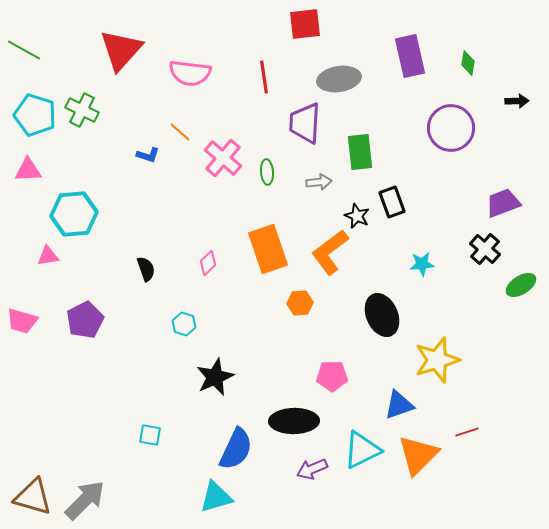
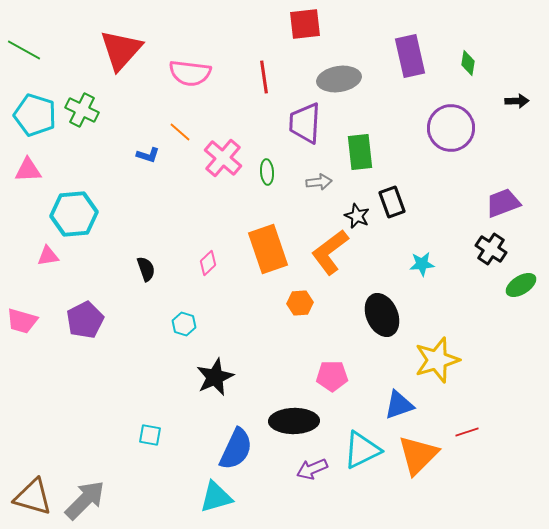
black cross at (485, 249): moved 6 px right; rotated 8 degrees counterclockwise
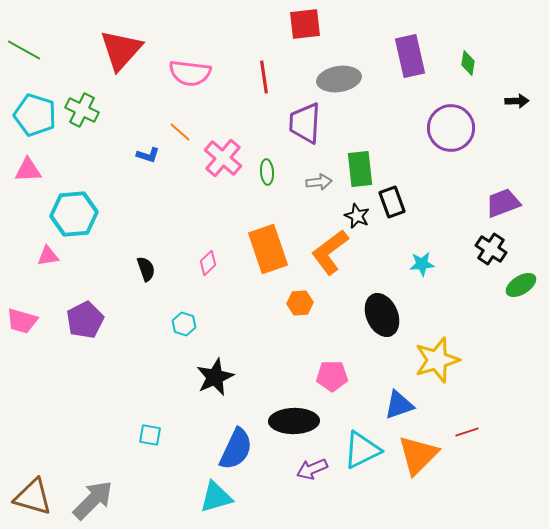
green rectangle at (360, 152): moved 17 px down
gray arrow at (85, 500): moved 8 px right
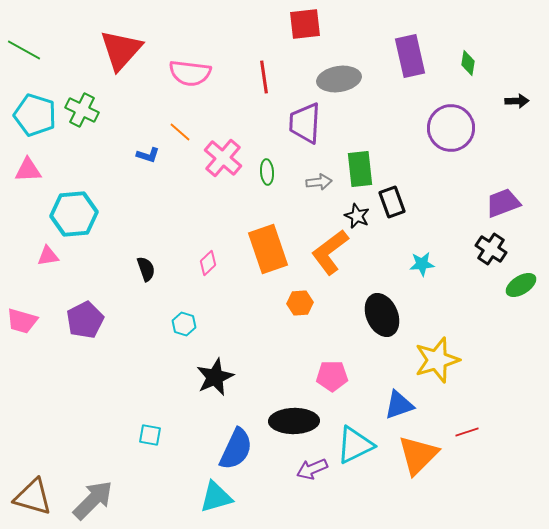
cyan triangle at (362, 450): moved 7 px left, 5 px up
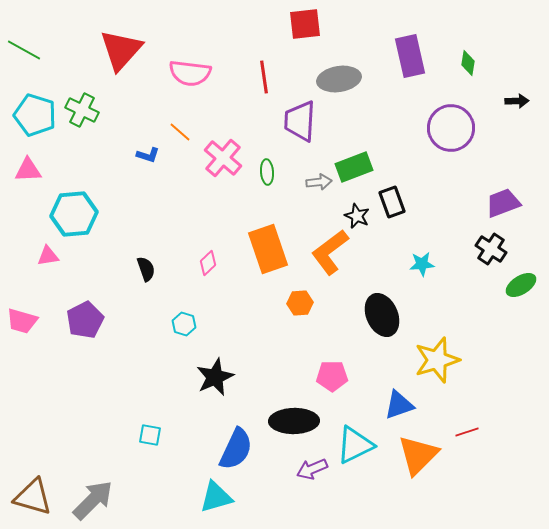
purple trapezoid at (305, 123): moved 5 px left, 2 px up
green rectangle at (360, 169): moved 6 px left, 2 px up; rotated 75 degrees clockwise
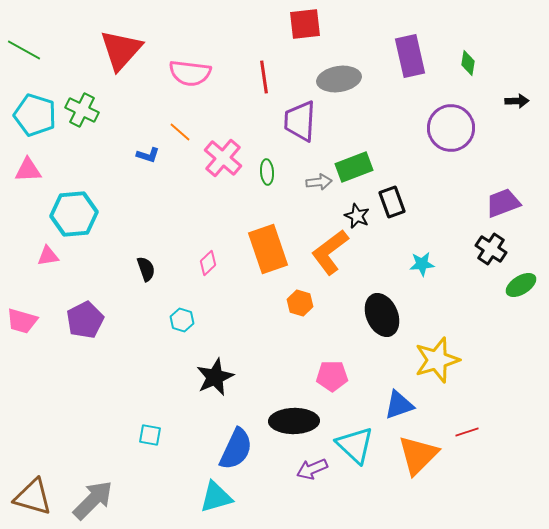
orange hexagon at (300, 303): rotated 20 degrees clockwise
cyan hexagon at (184, 324): moved 2 px left, 4 px up
cyan triangle at (355, 445): rotated 51 degrees counterclockwise
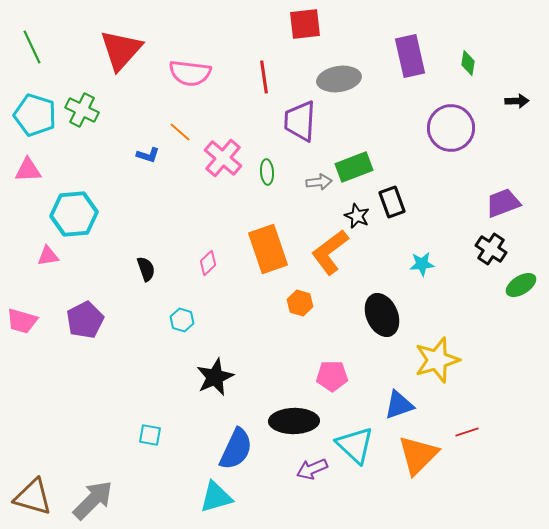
green line at (24, 50): moved 8 px right, 3 px up; rotated 36 degrees clockwise
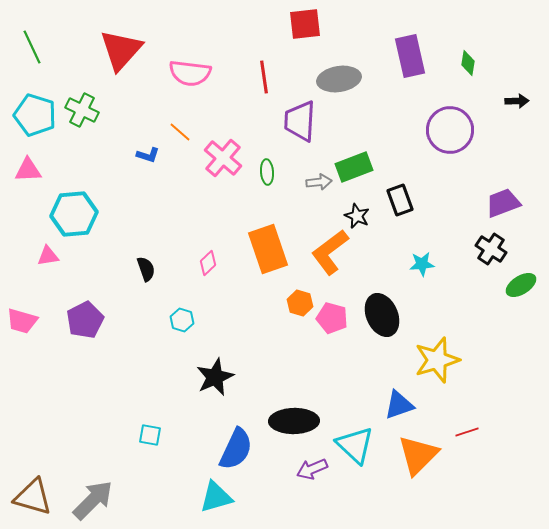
purple circle at (451, 128): moved 1 px left, 2 px down
black rectangle at (392, 202): moved 8 px right, 2 px up
pink pentagon at (332, 376): moved 58 px up; rotated 16 degrees clockwise
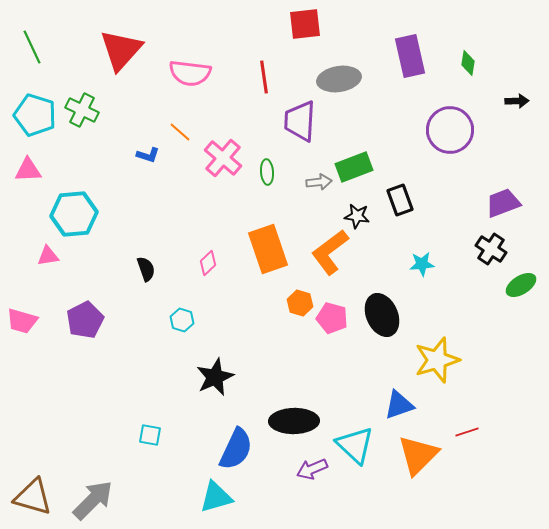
black star at (357, 216): rotated 15 degrees counterclockwise
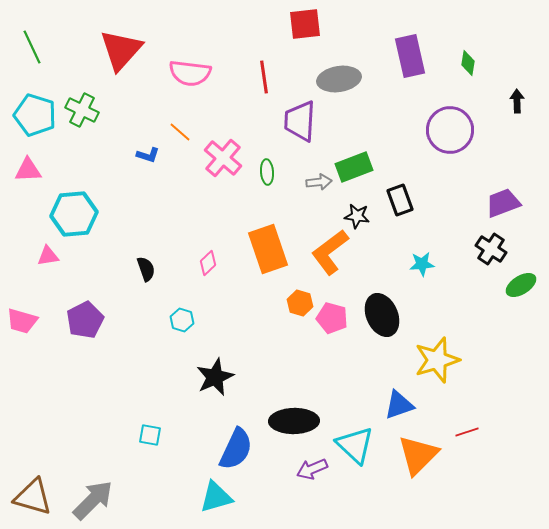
black arrow at (517, 101): rotated 90 degrees counterclockwise
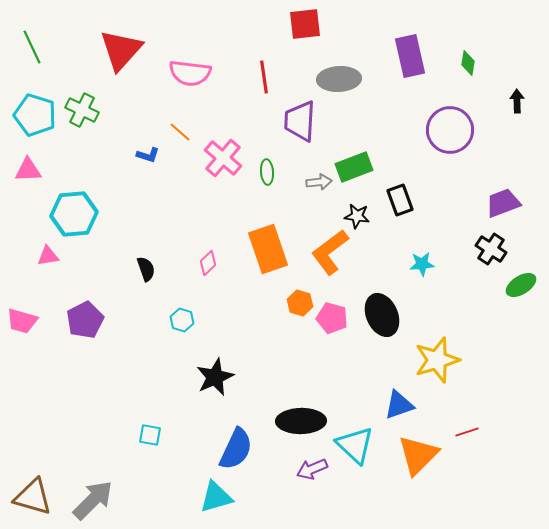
gray ellipse at (339, 79): rotated 6 degrees clockwise
black ellipse at (294, 421): moved 7 px right
